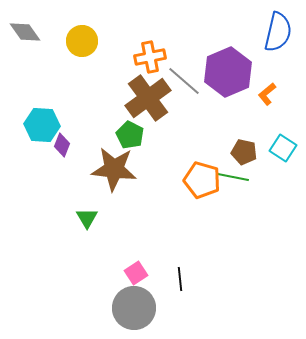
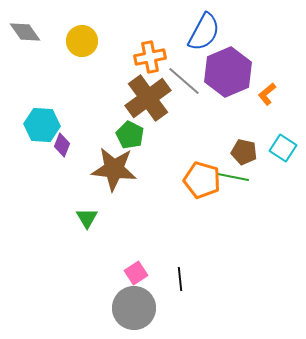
blue semicircle: moved 74 px left; rotated 15 degrees clockwise
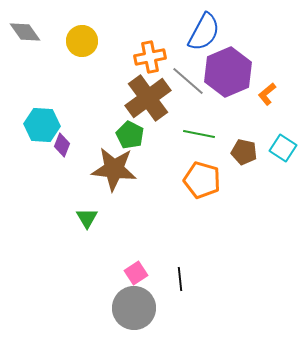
gray line: moved 4 px right
green line: moved 34 px left, 43 px up
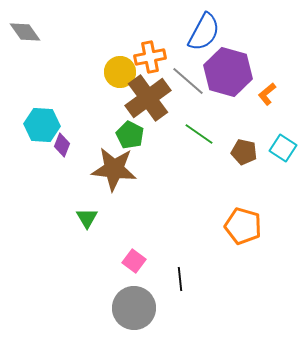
yellow circle: moved 38 px right, 31 px down
purple hexagon: rotated 21 degrees counterclockwise
green line: rotated 24 degrees clockwise
orange pentagon: moved 41 px right, 46 px down
pink square: moved 2 px left, 12 px up; rotated 20 degrees counterclockwise
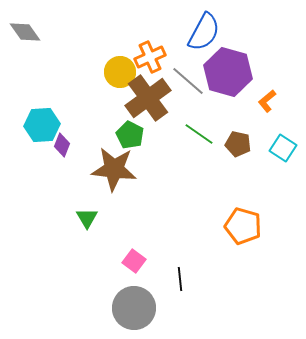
orange cross: rotated 12 degrees counterclockwise
orange L-shape: moved 7 px down
cyan hexagon: rotated 8 degrees counterclockwise
brown pentagon: moved 6 px left, 8 px up
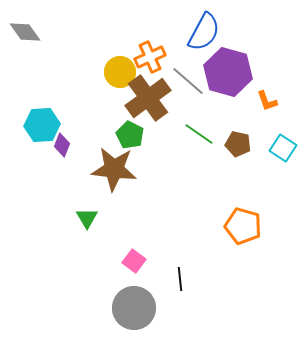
orange L-shape: rotated 70 degrees counterclockwise
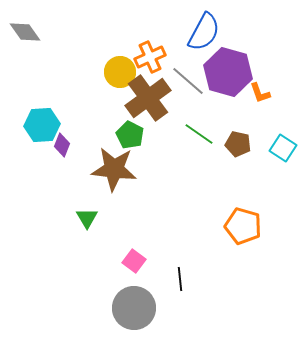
orange L-shape: moved 7 px left, 8 px up
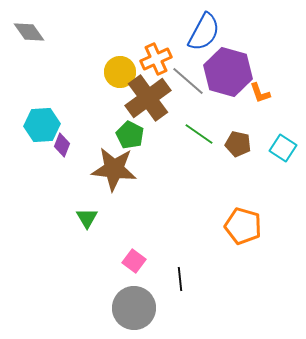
gray diamond: moved 4 px right
orange cross: moved 6 px right, 2 px down
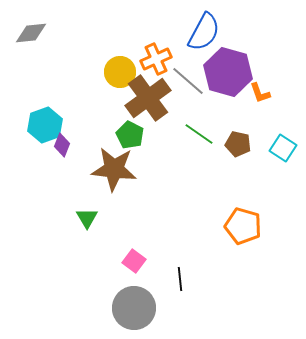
gray diamond: moved 2 px right, 1 px down; rotated 60 degrees counterclockwise
cyan hexagon: moved 3 px right; rotated 16 degrees counterclockwise
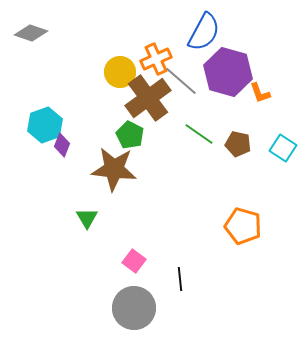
gray diamond: rotated 24 degrees clockwise
gray line: moved 7 px left
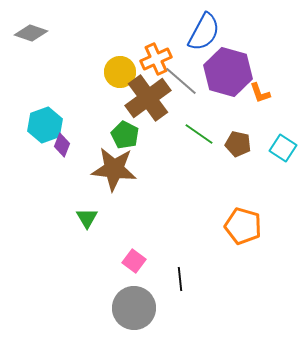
green pentagon: moved 5 px left
